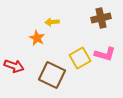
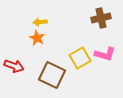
yellow arrow: moved 12 px left
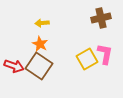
yellow arrow: moved 2 px right, 1 px down
orange star: moved 3 px right, 6 px down
pink L-shape: rotated 95 degrees counterclockwise
yellow square: moved 7 px right, 1 px down
brown square: moved 13 px left, 9 px up; rotated 8 degrees clockwise
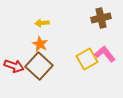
pink L-shape: rotated 50 degrees counterclockwise
brown square: rotated 8 degrees clockwise
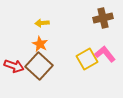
brown cross: moved 2 px right
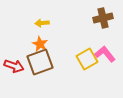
brown square: moved 1 px right, 4 px up; rotated 28 degrees clockwise
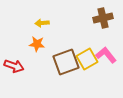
orange star: moved 3 px left; rotated 21 degrees counterclockwise
pink L-shape: moved 1 px right, 1 px down
brown square: moved 26 px right
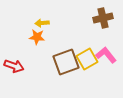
orange star: moved 7 px up
